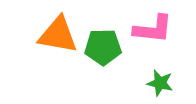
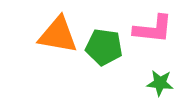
green pentagon: moved 1 px right; rotated 9 degrees clockwise
green star: rotated 8 degrees counterclockwise
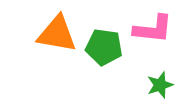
orange triangle: moved 1 px left, 1 px up
green star: moved 2 px down; rotated 24 degrees counterclockwise
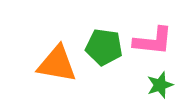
pink L-shape: moved 12 px down
orange triangle: moved 30 px down
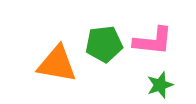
green pentagon: moved 3 px up; rotated 15 degrees counterclockwise
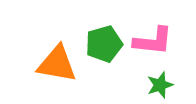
green pentagon: rotated 9 degrees counterclockwise
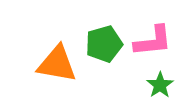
pink L-shape: rotated 12 degrees counterclockwise
green star: rotated 16 degrees counterclockwise
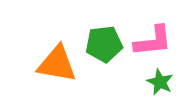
green pentagon: rotated 9 degrees clockwise
green star: moved 3 px up; rotated 12 degrees counterclockwise
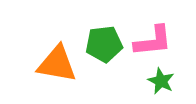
green star: moved 1 px right, 1 px up
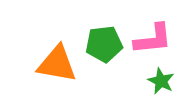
pink L-shape: moved 2 px up
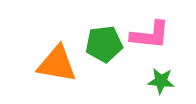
pink L-shape: moved 3 px left, 4 px up; rotated 12 degrees clockwise
green star: rotated 20 degrees counterclockwise
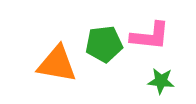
pink L-shape: moved 1 px down
